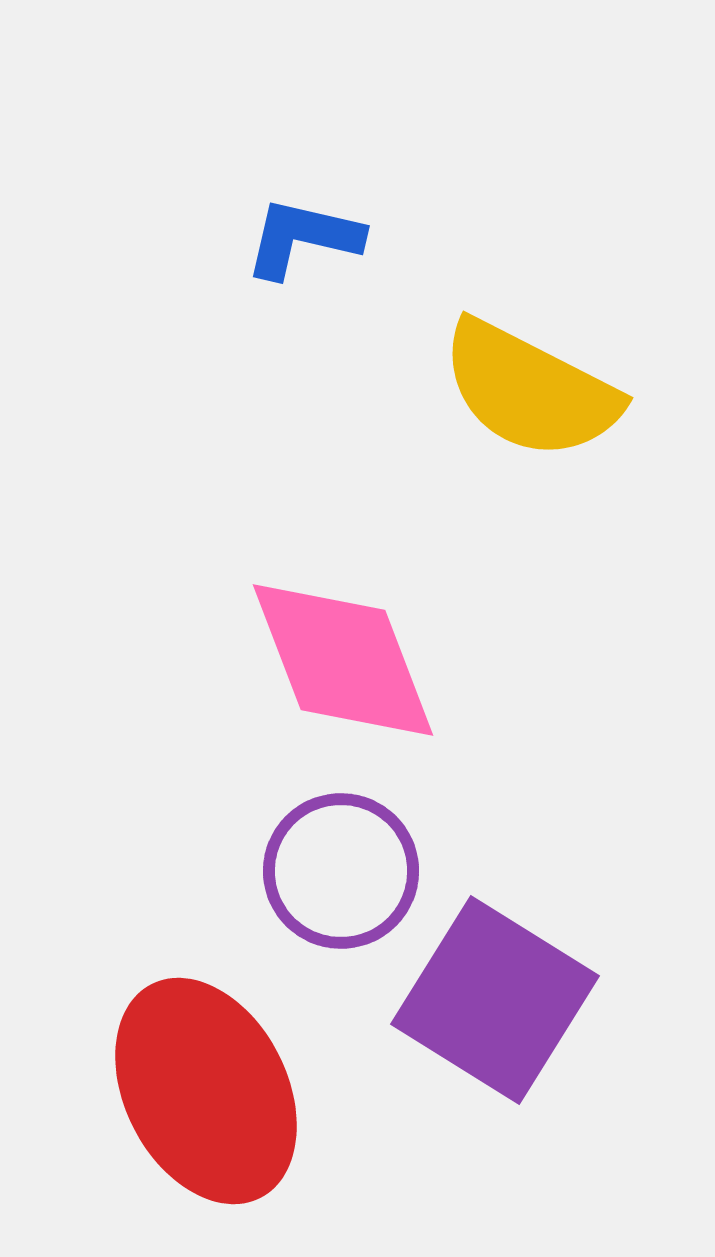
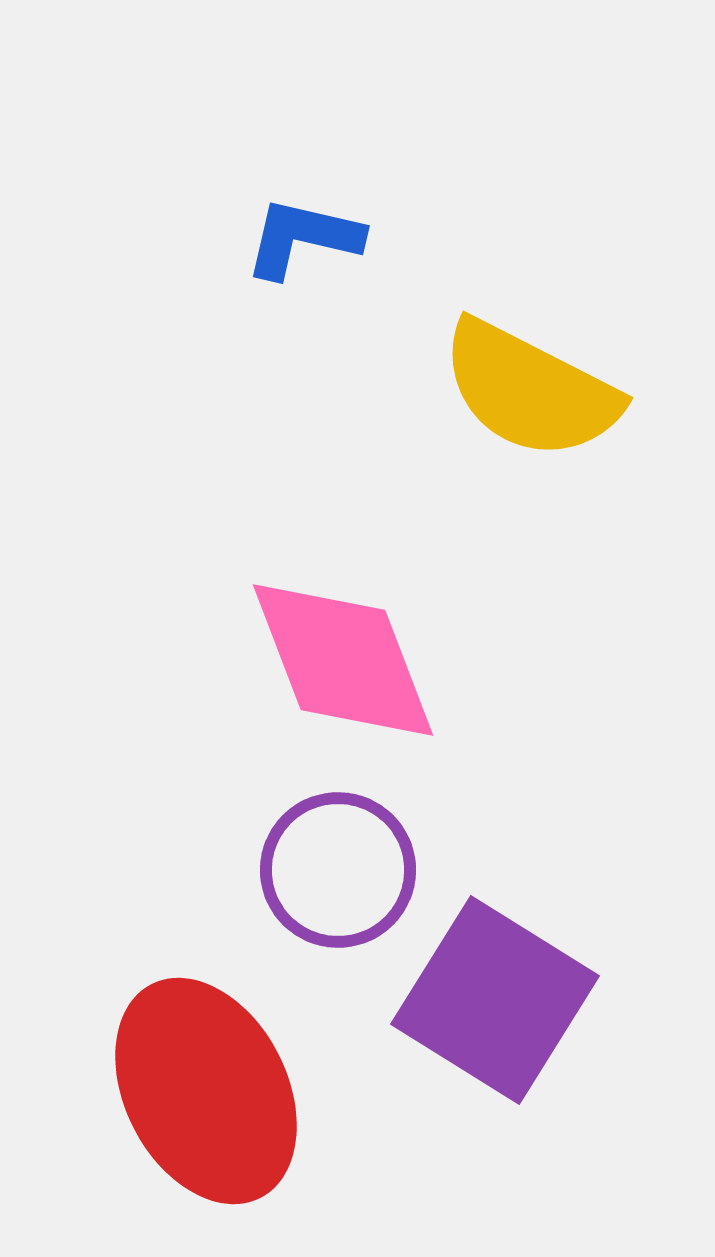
purple circle: moved 3 px left, 1 px up
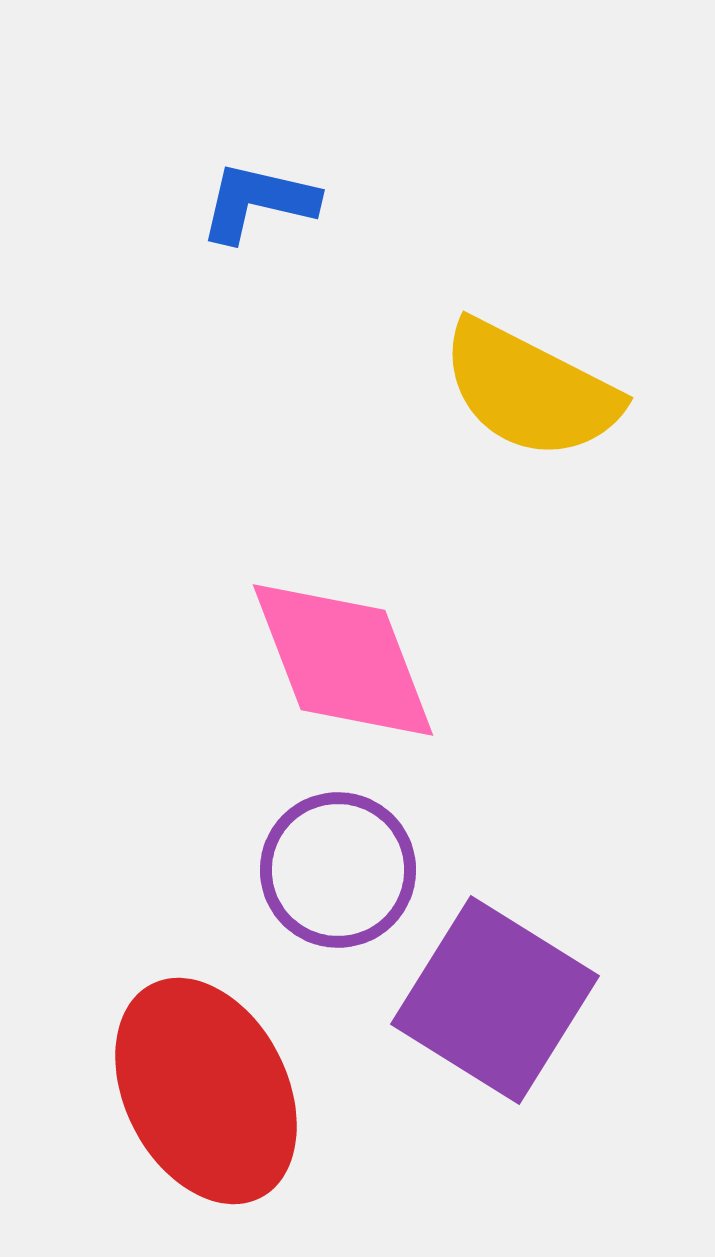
blue L-shape: moved 45 px left, 36 px up
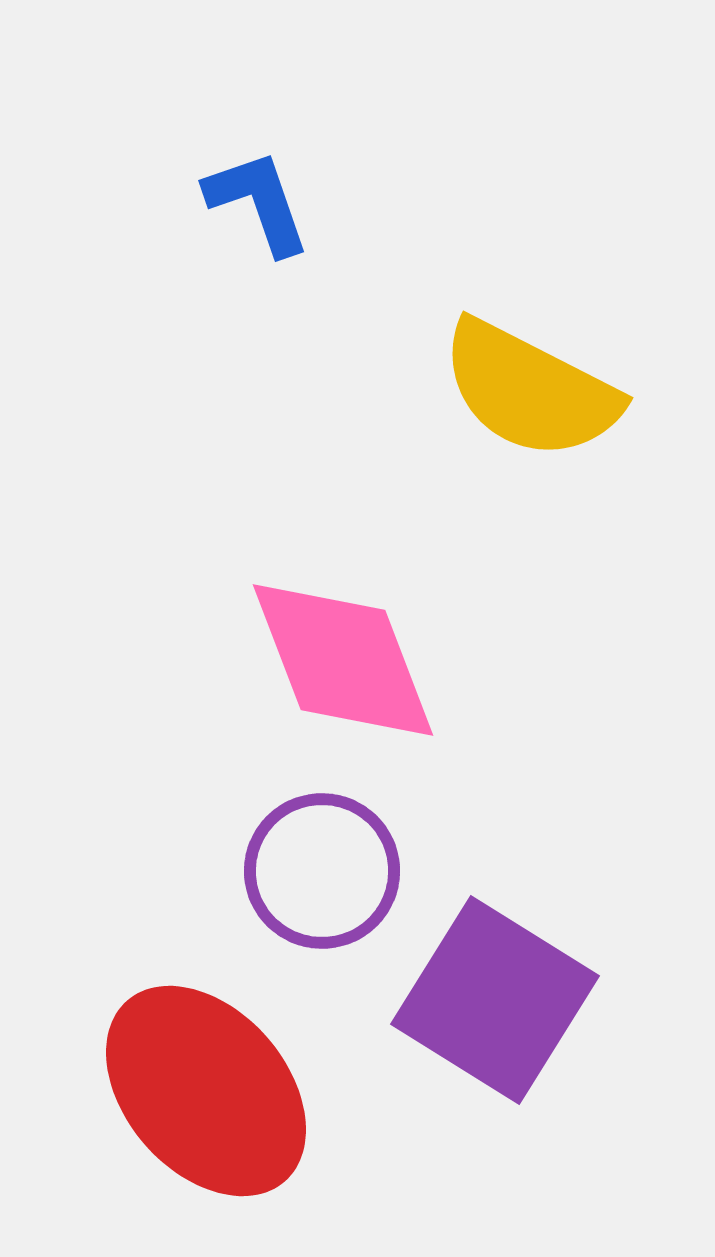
blue L-shape: rotated 58 degrees clockwise
purple circle: moved 16 px left, 1 px down
red ellipse: rotated 14 degrees counterclockwise
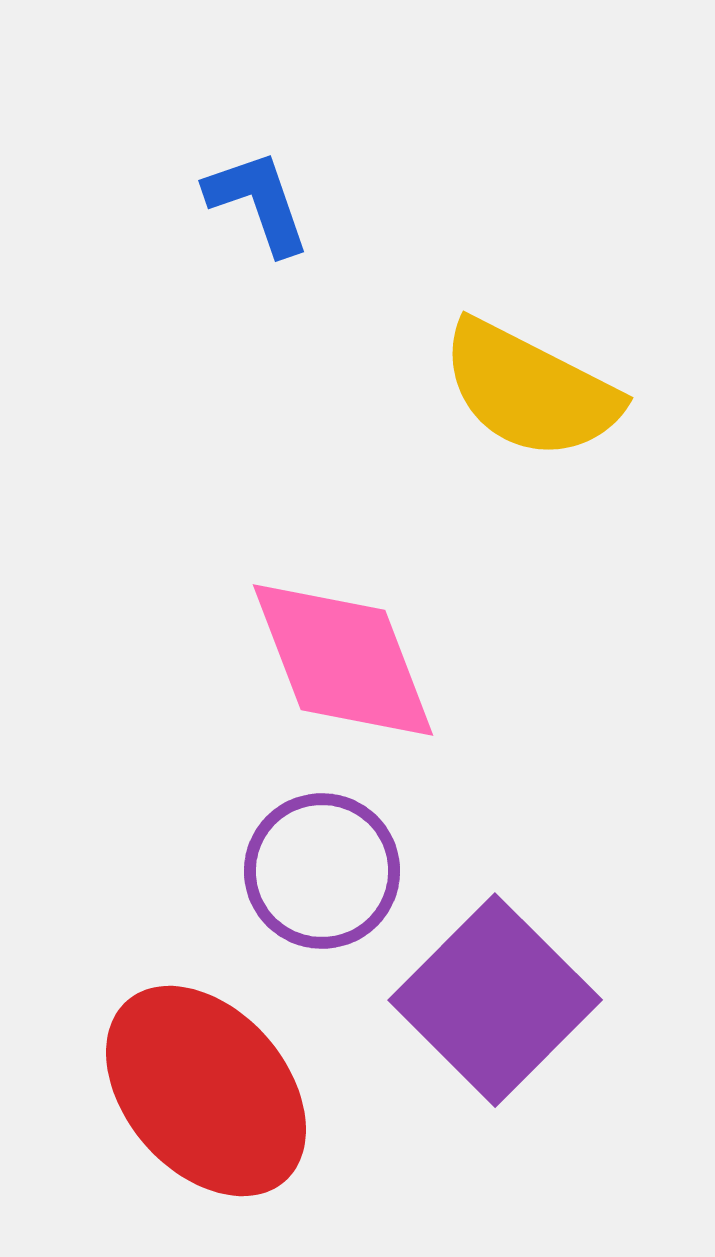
purple square: rotated 13 degrees clockwise
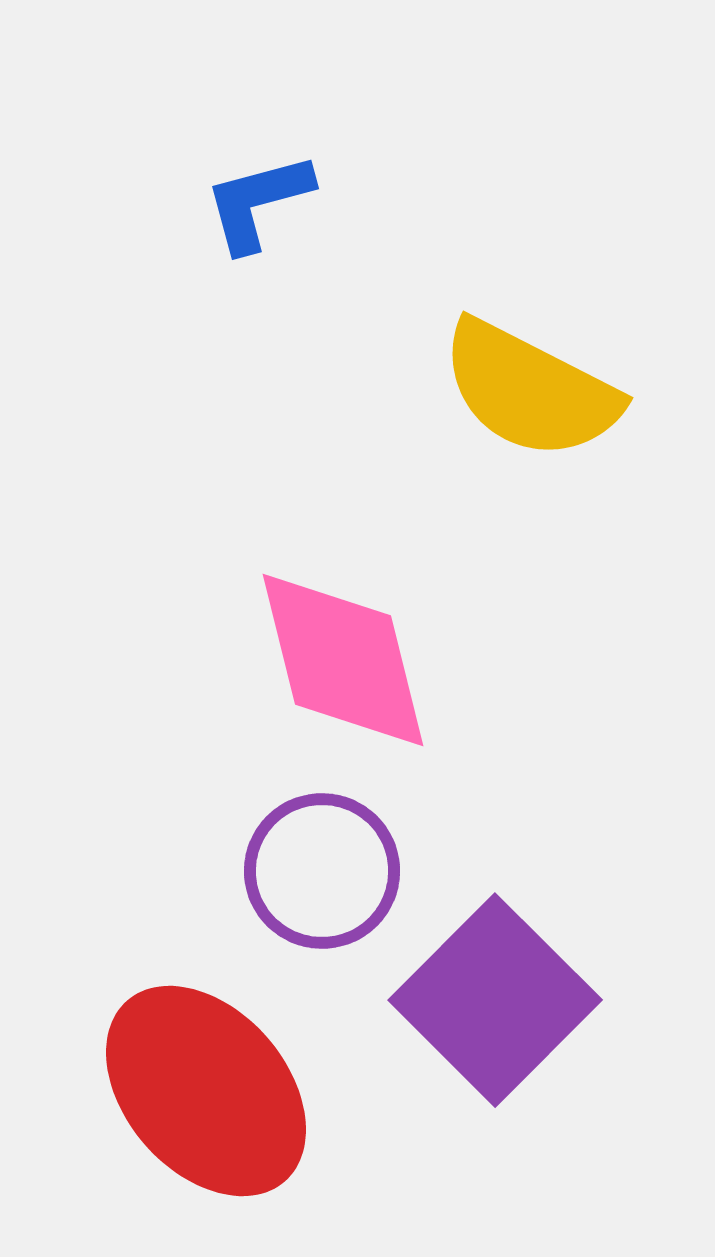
blue L-shape: rotated 86 degrees counterclockwise
pink diamond: rotated 7 degrees clockwise
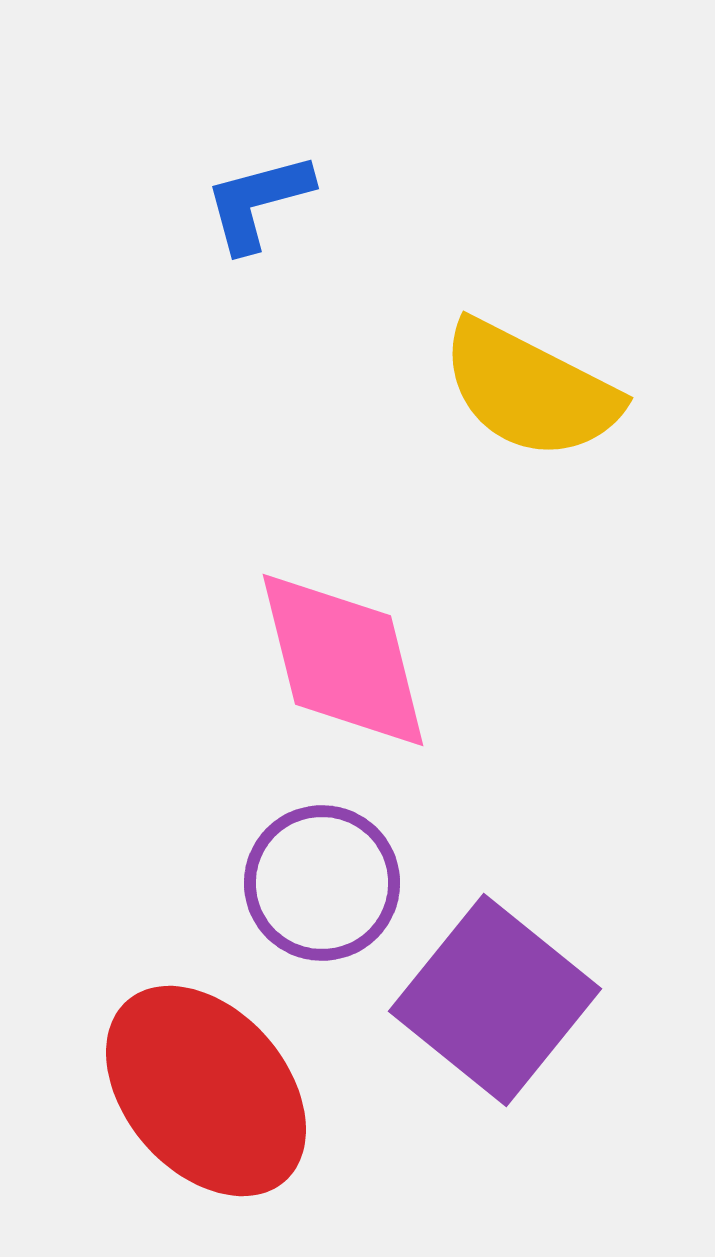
purple circle: moved 12 px down
purple square: rotated 6 degrees counterclockwise
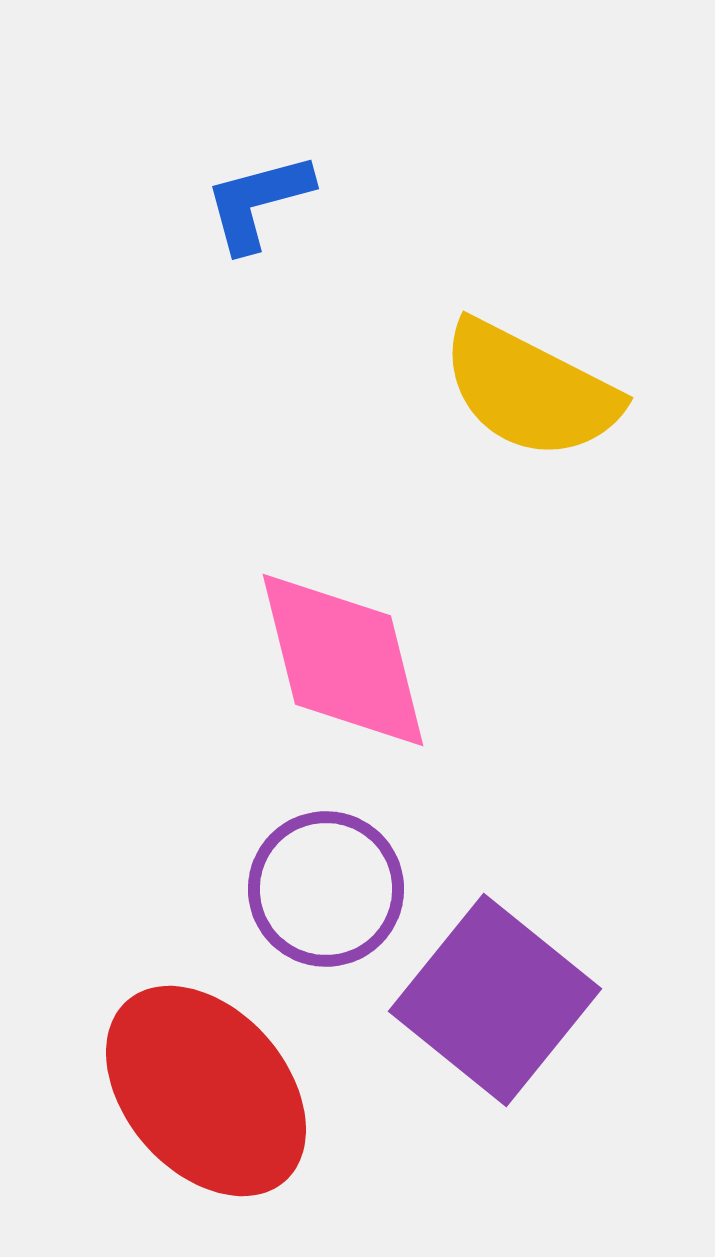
purple circle: moved 4 px right, 6 px down
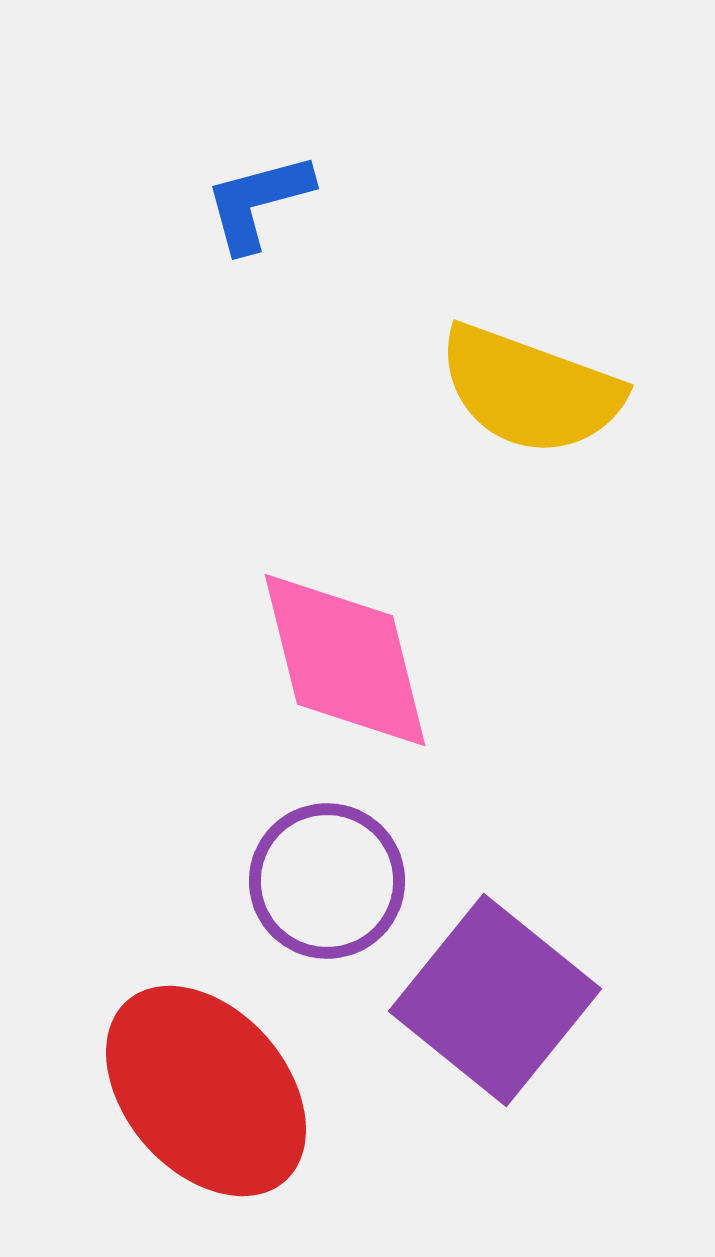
yellow semicircle: rotated 7 degrees counterclockwise
pink diamond: moved 2 px right
purple circle: moved 1 px right, 8 px up
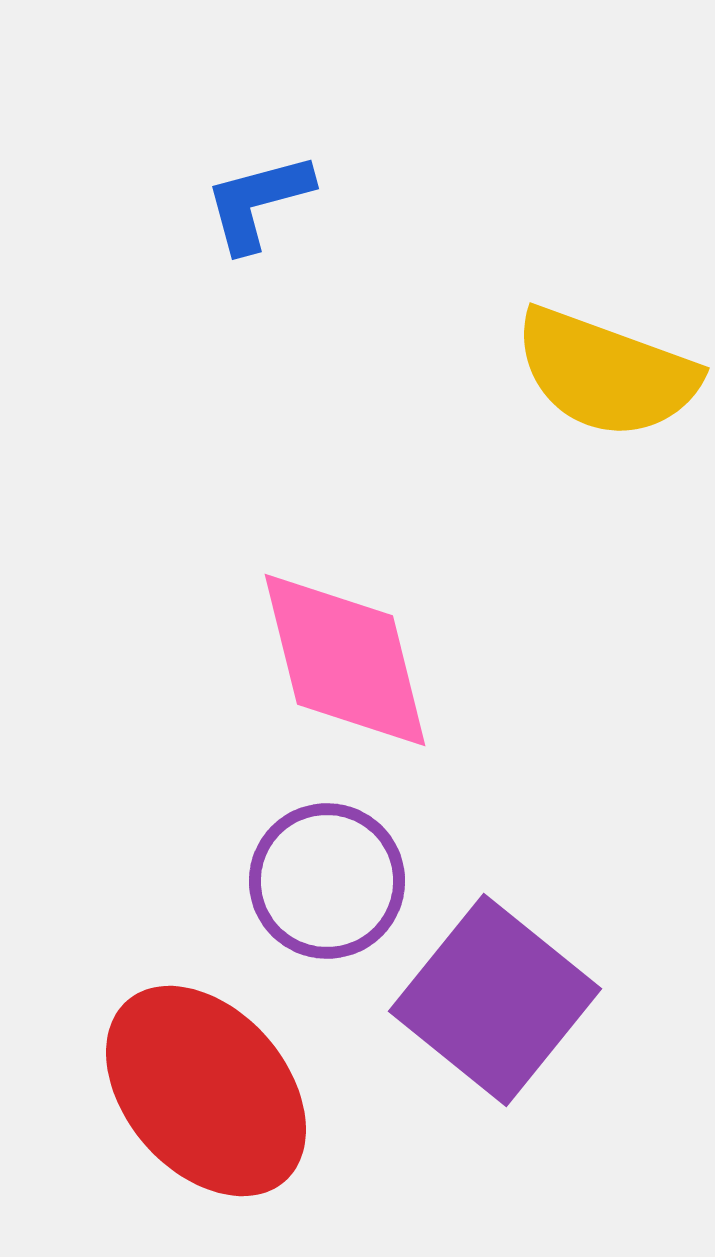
yellow semicircle: moved 76 px right, 17 px up
